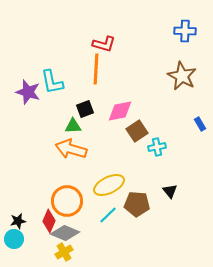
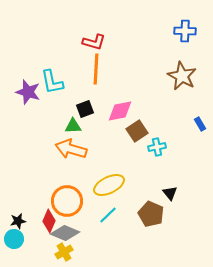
red L-shape: moved 10 px left, 2 px up
black triangle: moved 2 px down
brown pentagon: moved 14 px right, 10 px down; rotated 20 degrees clockwise
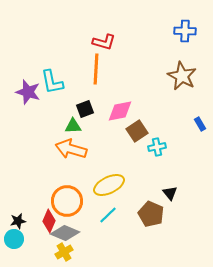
red L-shape: moved 10 px right
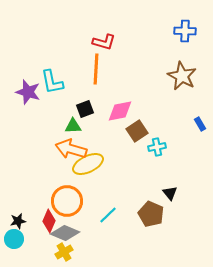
yellow ellipse: moved 21 px left, 21 px up
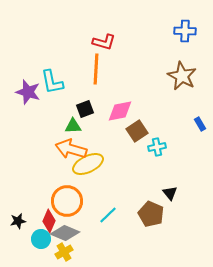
cyan circle: moved 27 px right
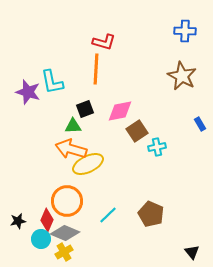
black triangle: moved 22 px right, 59 px down
red diamond: moved 2 px left, 1 px up
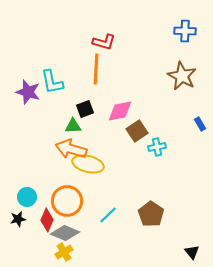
yellow ellipse: rotated 40 degrees clockwise
brown pentagon: rotated 10 degrees clockwise
black star: moved 2 px up
cyan circle: moved 14 px left, 42 px up
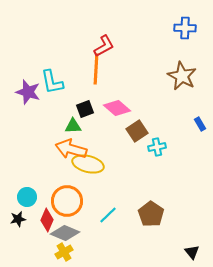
blue cross: moved 3 px up
red L-shape: moved 4 px down; rotated 45 degrees counterclockwise
pink diamond: moved 3 px left, 3 px up; rotated 52 degrees clockwise
